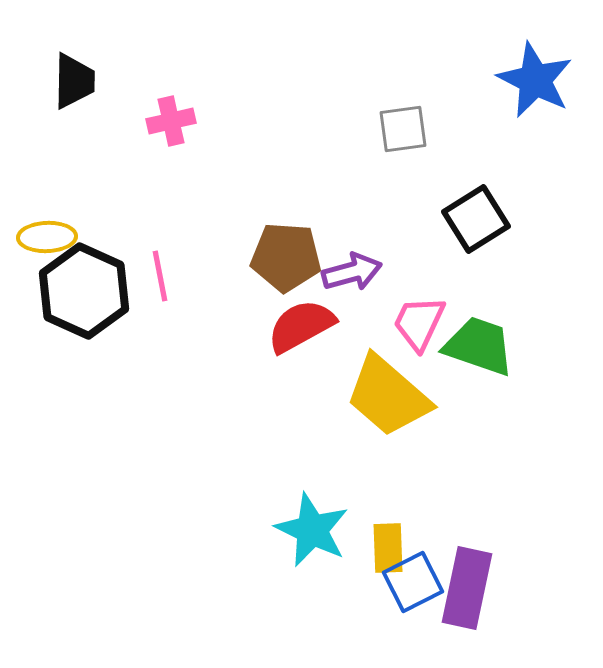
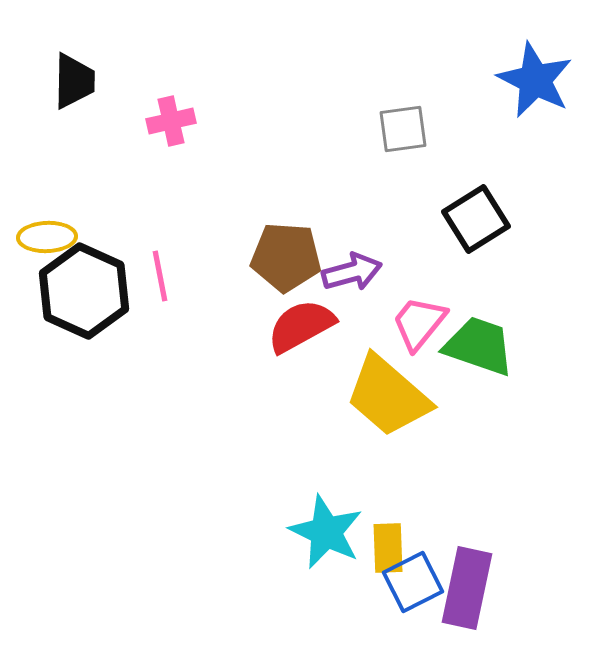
pink trapezoid: rotated 14 degrees clockwise
cyan star: moved 14 px right, 2 px down
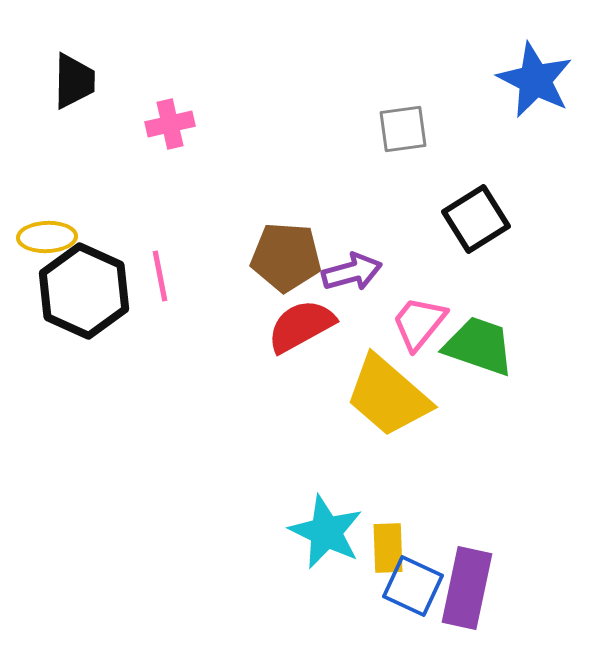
pink cross: moved 1 px left, 3 px down
blue square: moved 4 px down; rotated 38 degrees counterclockwise
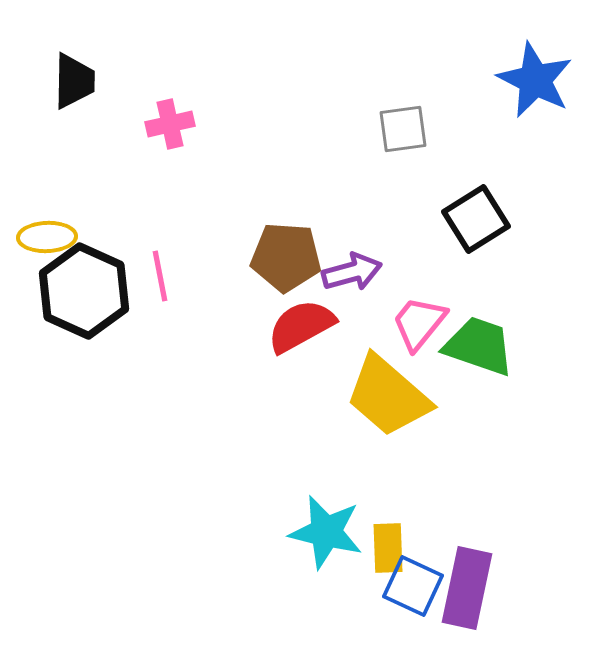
cyan star: rotated 12 degrees counterclockwise
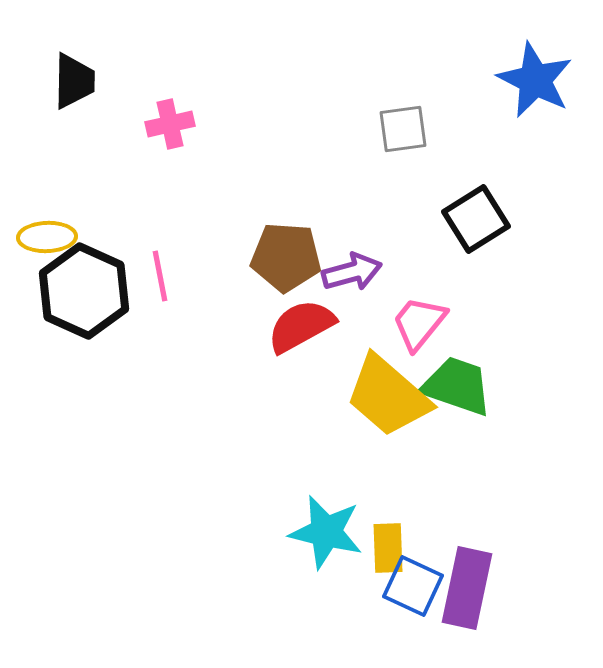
green trapezoid: moved 22 px left, 40 px down
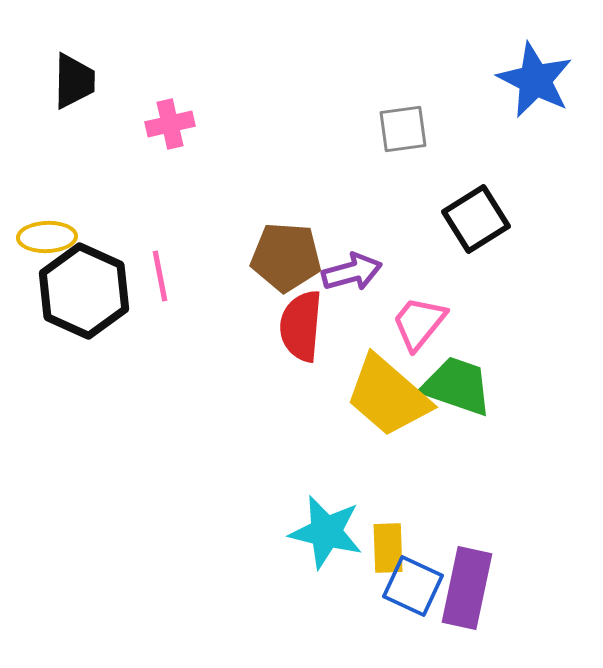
red semicircle: rotated 56 degrees counterclockwise
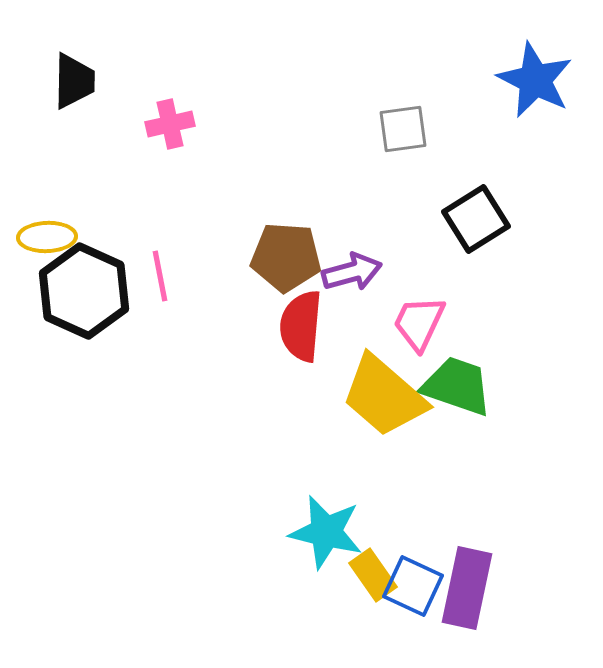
pink trapezoid: rotated 14 degrees counterclockwise
yellow trapezoid: moved 4 px left
yellow rectangle: moved 15 px left, 27 px down; rotated 33 degrees counterclockwise
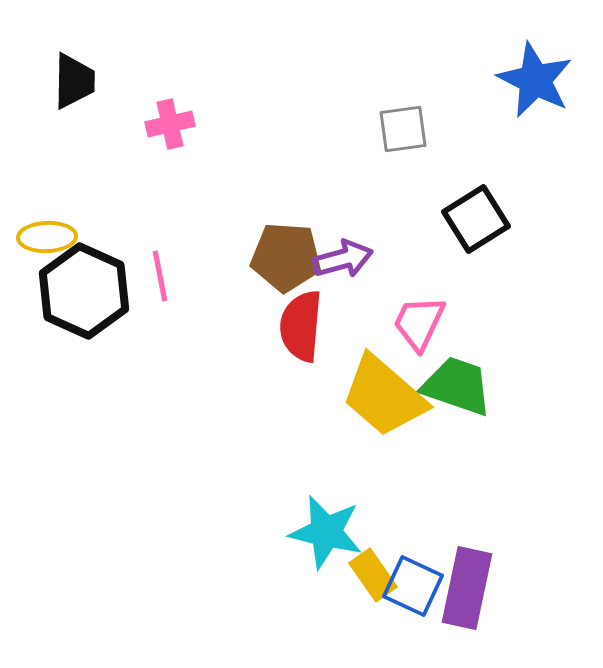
purple arrow: moved 9 px left, 13 px up
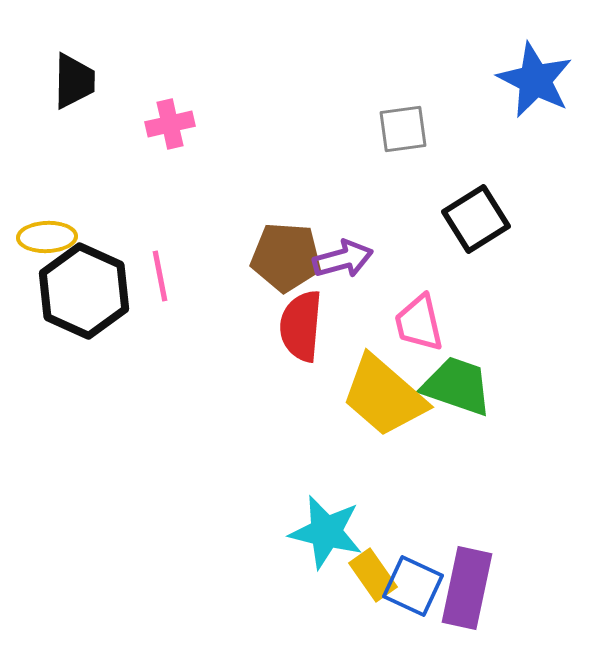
pink trapezoid: rotated 38 degrees counterclockwise
